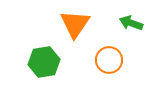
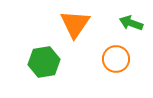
orange circle: moved 7 px right, 1 px up
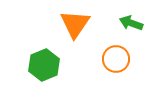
green hexagon: moved 3 px down; rotated 12 degrees counterclockwise
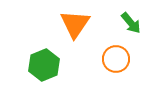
green arrow: rotated 150 degrees counterclockwise
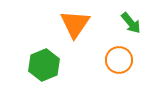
orange circle: moved 3 px right, 1 px down
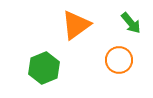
orange triangle: moved 1 px right, 1 px down; rotated 20 degrees clockwise
green hexagon: moved 3 px down
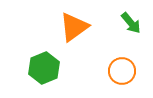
orange triangle: moved 2 px left, 2 px down
orange circle: moved 3 px right, 11 px down
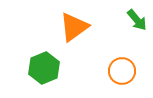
green arrow: moved 6 px right, 3 px up
